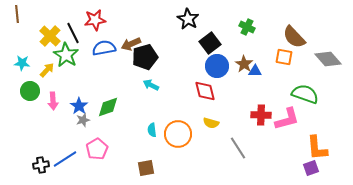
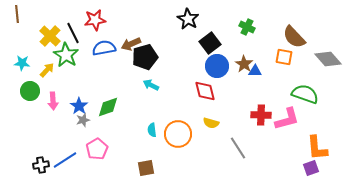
blue line: moved 1 px down
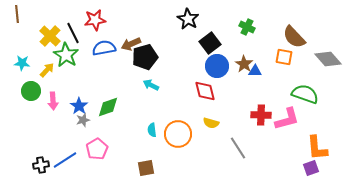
green circle: moved 1 px right
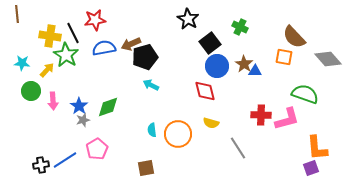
green cross: moved 7 px left
yellow cross: rotated 35 degrees counterclockwise
